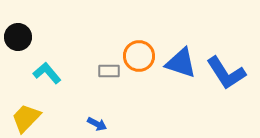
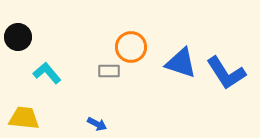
orange circle: moved 8 px left, 9 px up
yellow trapezoid: moved 2 px left; rotated 52 degrees clockwise
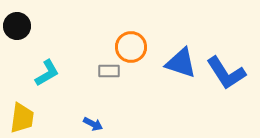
black circle: moved 1 px left, 11 px up
cyan L-shape: rotated 100 degrees clockwise
yellow trapezoid: moved 2 px left; rotated 92 degrees clockwise
blue arrow: moved 4 px left
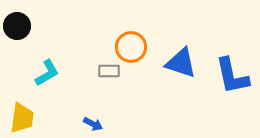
blue L-shape: moved 6 px right, 3 px down; rotated 21 degrees clockwise
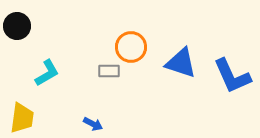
blue L-shape: rotated 12 degrees counterclockwise
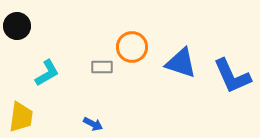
orange circle: moved 1 px right
gray rectangle: moved 7 px left, 4 px up
yellow trapezoid: moved 1 px left, 1 px up
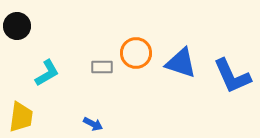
orange circle: moved 4 px right, 6 px down
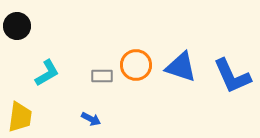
orange circle: moved 12 px down
blue triangle: moved 4 px down
gray rectangle: moved 9 px down
yellow trapezoid: moved 1 px left
blue arrow: moved 2 px left, 5 px up
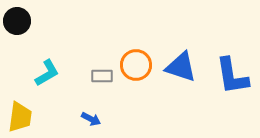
black circle: moved 5 px up
blue L-shape: rotated 15 degrees clockwise
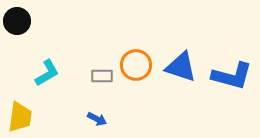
blue L-shape: rotated 66 degrees counterclockwise
blue arrow: moved 6 px right
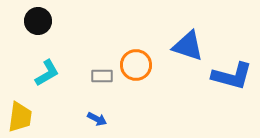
black circle: moved 21 px right
blue triangle: moved 7 px right, 21 px up
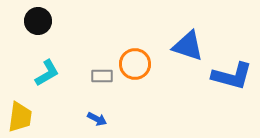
orange circle: moved 1 px left, 1 px up
